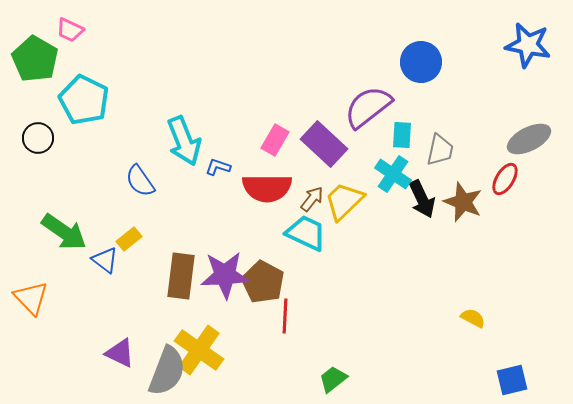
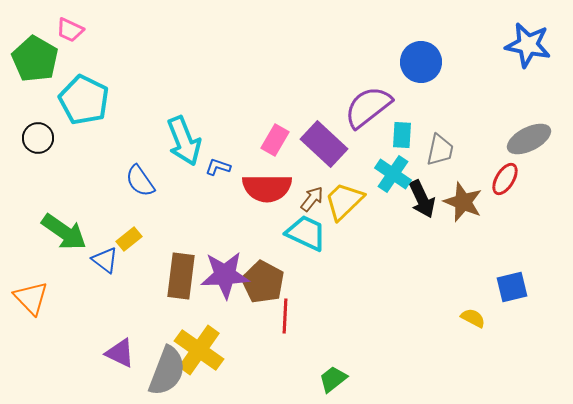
blue square: moved 93 px up
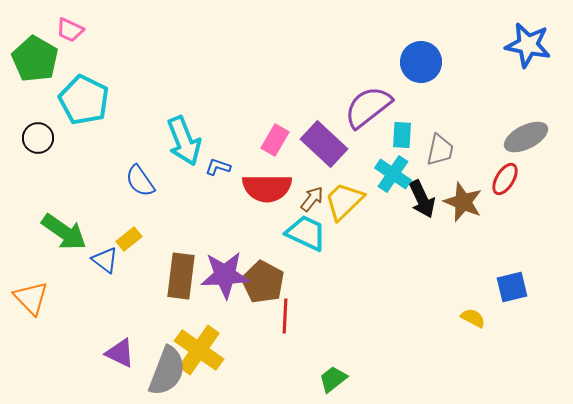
gray ellipse: moved 3 px left, 2 px up
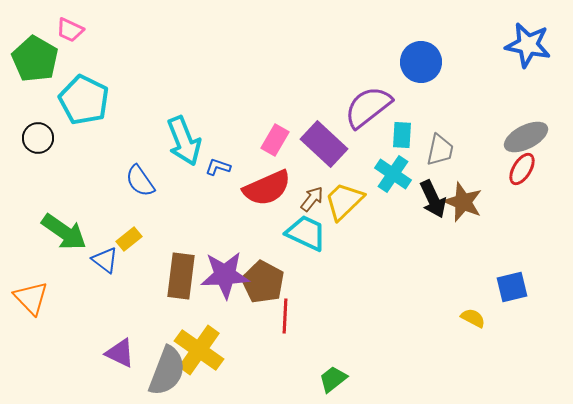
red ellipse: moved 17 px right, 10 px up
red semicircle: rotated 24 degrees counterclockwise
black arrow: moved 11 px right
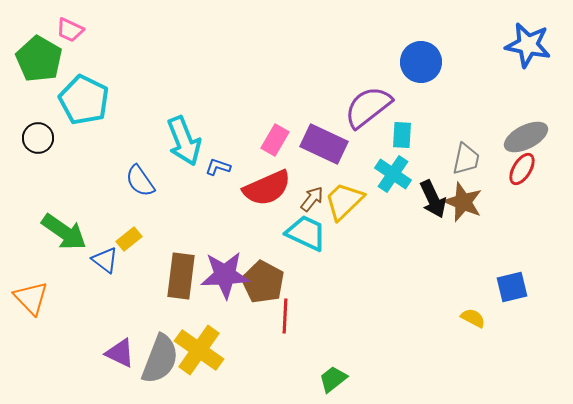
green pentagon: moved 4 px right
purple rectangle: rotated 18 degrees counterclockwise
gray trapezoid: moved 26 px right, 9 px down
gray semicircle: moved 7 px left, 12 px up
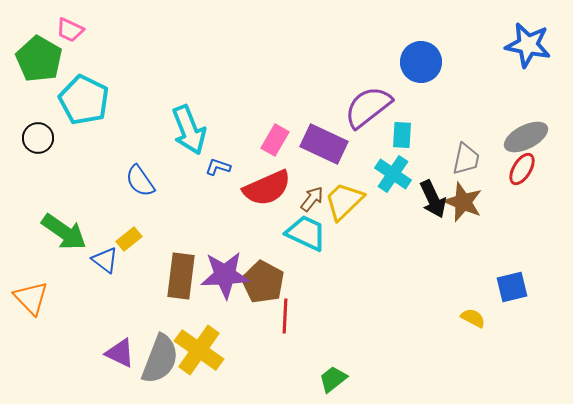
cyan arrow: moved 5 px right, 11 px up
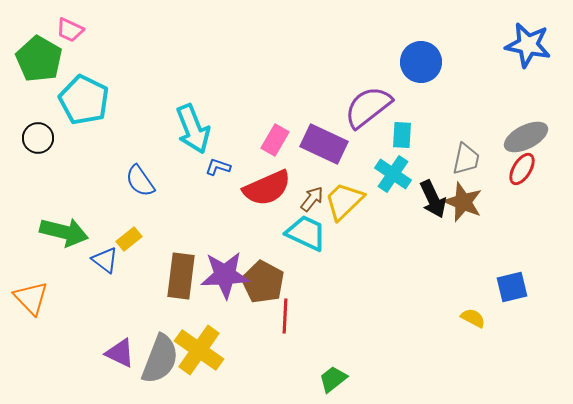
cyan arrow: moved 4 px right, 1 px up
green arrow: rotated 21 degrees counterclockwise
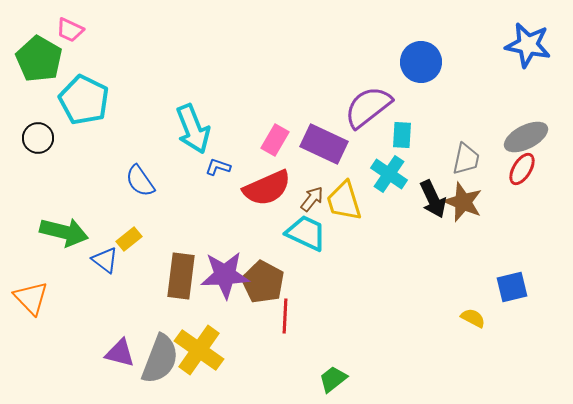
cyan cross: moved 4 px left
yellow trapezoid: rotated 63 degrees counterclockwise
purple triangle: rotated 12 degrees counterclockwise
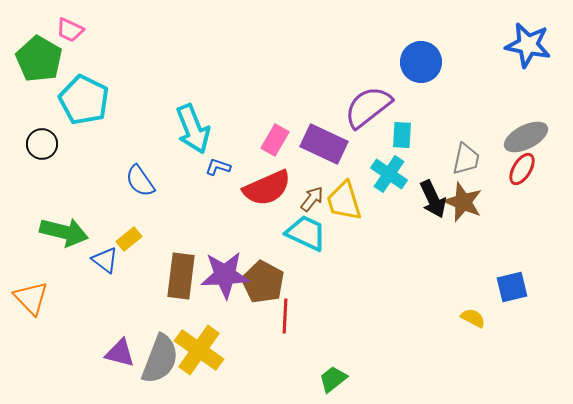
black circle: moved 4 px right, 6 px down
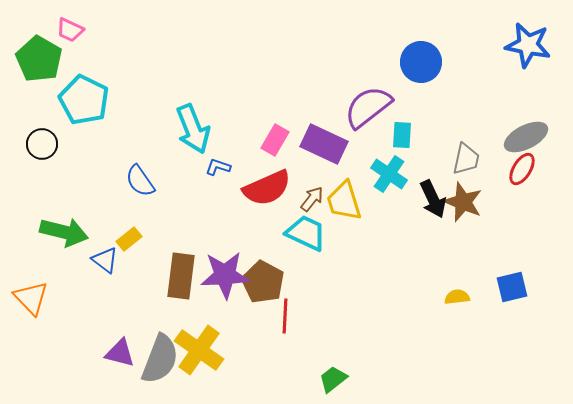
yellow semicircle: moved 16 px left, 21 px up; rotated 35 degrees counterclockwise
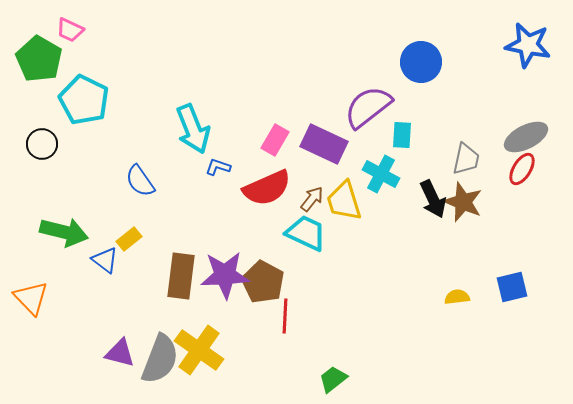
cyan cross: moved 8 px left; rotated 6 degrees counterclockwise
